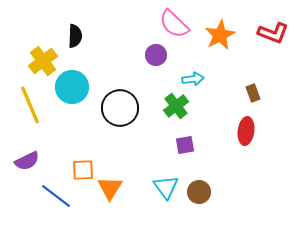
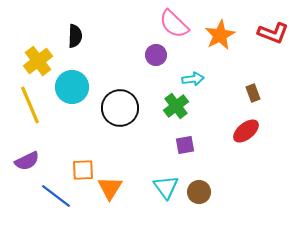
yellow cross: moved 5 px left
red ellipse: rotated 44 degrees clockwise
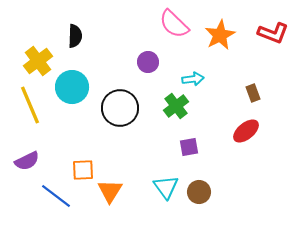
purple circle: moved 8 px left, 7 px down
purple square: moved 4 px right, 2 px down
orange triangle: moved 3 px down
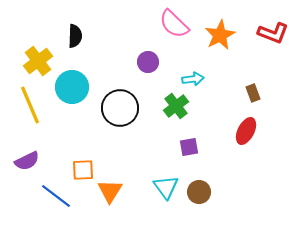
red ellipse: rotated 24 degrees counterclockwise
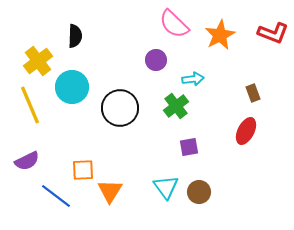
purple circle: moved 8 px right, 2 px up
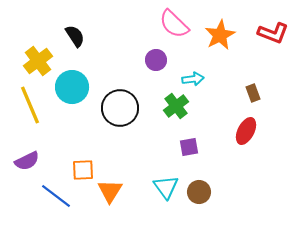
black semicircle: rotated 35 degrees counterclockwise
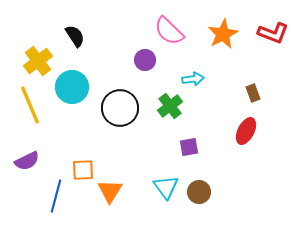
pink semicircle: moved 5 px left, 7 px down
orange star: moved 3 px right, 1 px up
purple circle: moved 11 px left
green cross: moved 6 px left
blue line: rotated 68 degrees clockwise
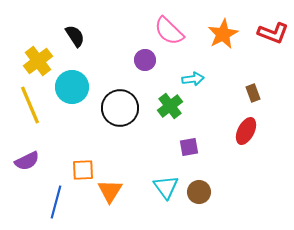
blue line: moved 6 px down
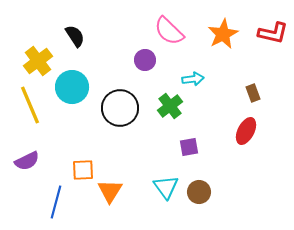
red L-shape: rotated 8 degrees counterclockwise
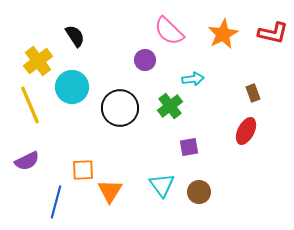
cyan triangle: moved 4 px left, 2 px up
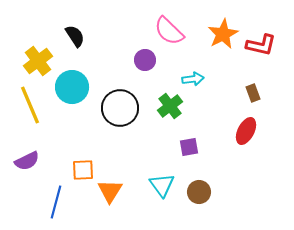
red L-shape: moved 12 px left, 12 px down
